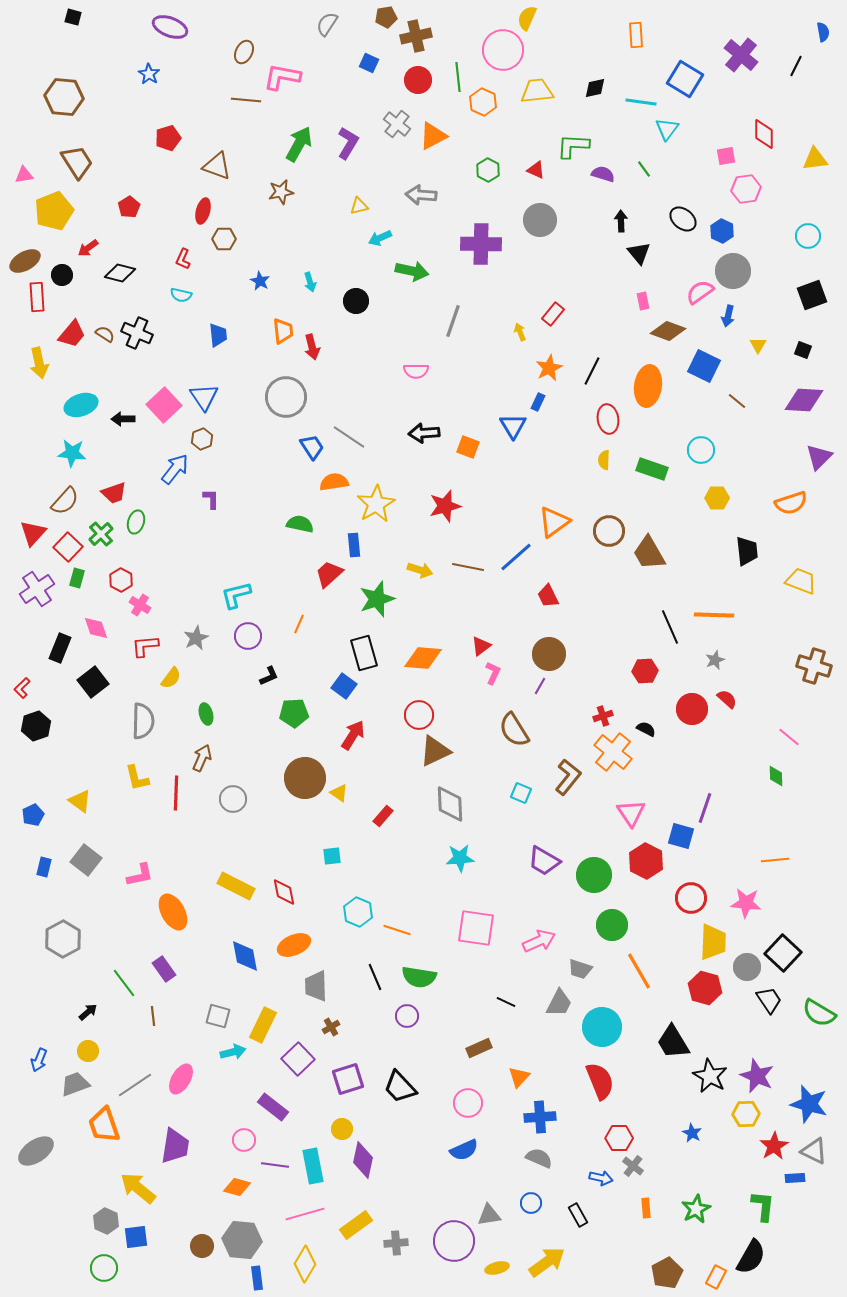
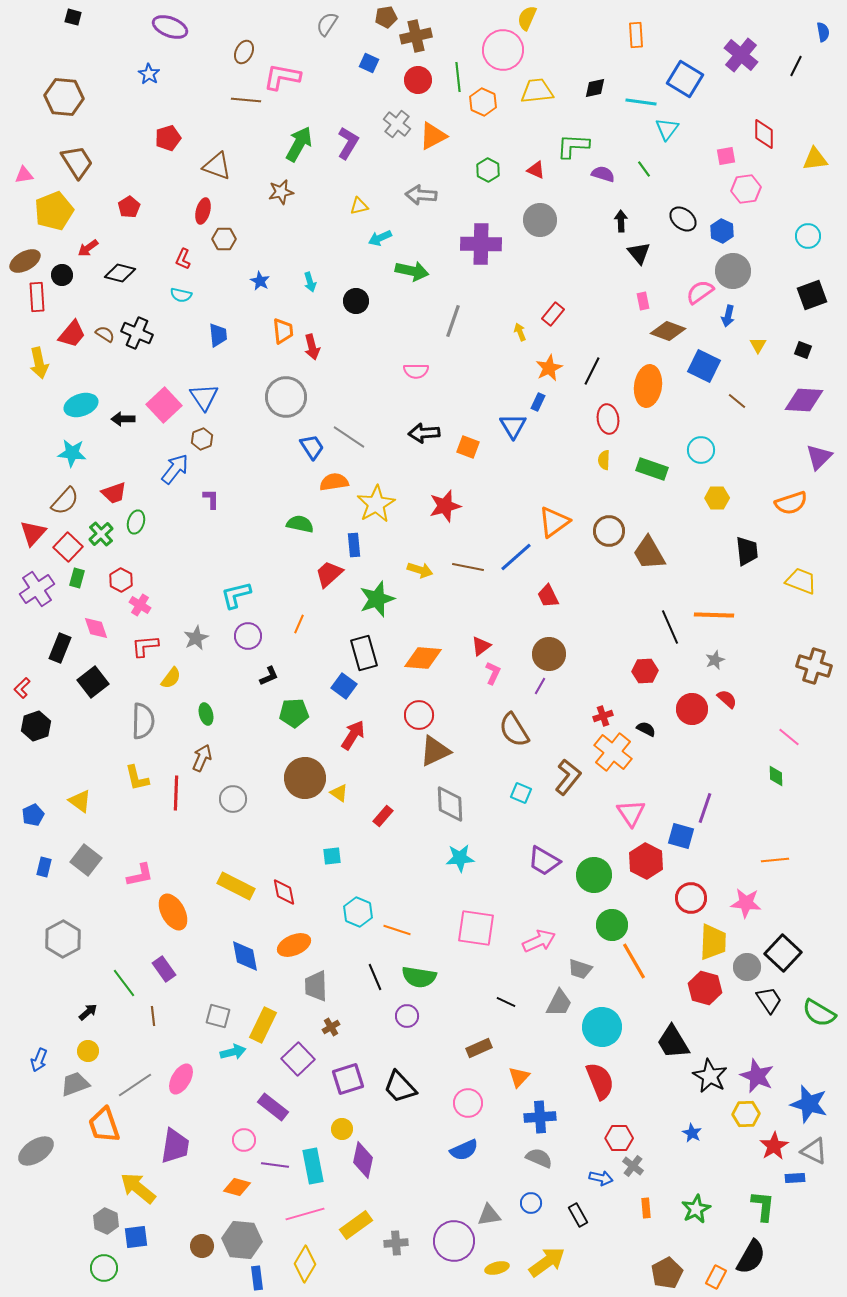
orange line at (639, 971): moved 5 px left, 10 px up
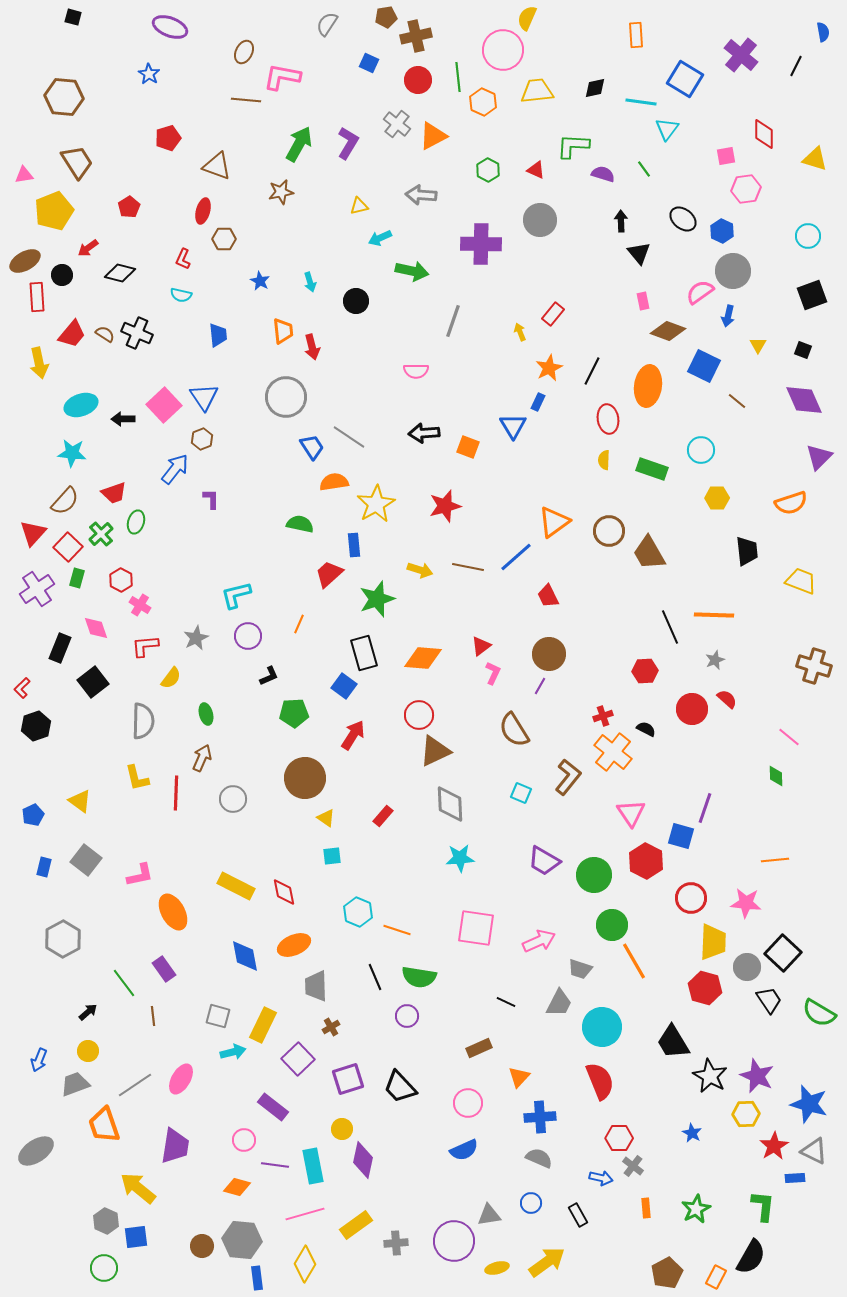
yellow triangle at (815, 159): rotated 24 degrees clockwise
purple diamond at (804, 400): rotated 63 degrees clockwise
yellow triangle at (339, 793): moved 13 px left, 25 px down
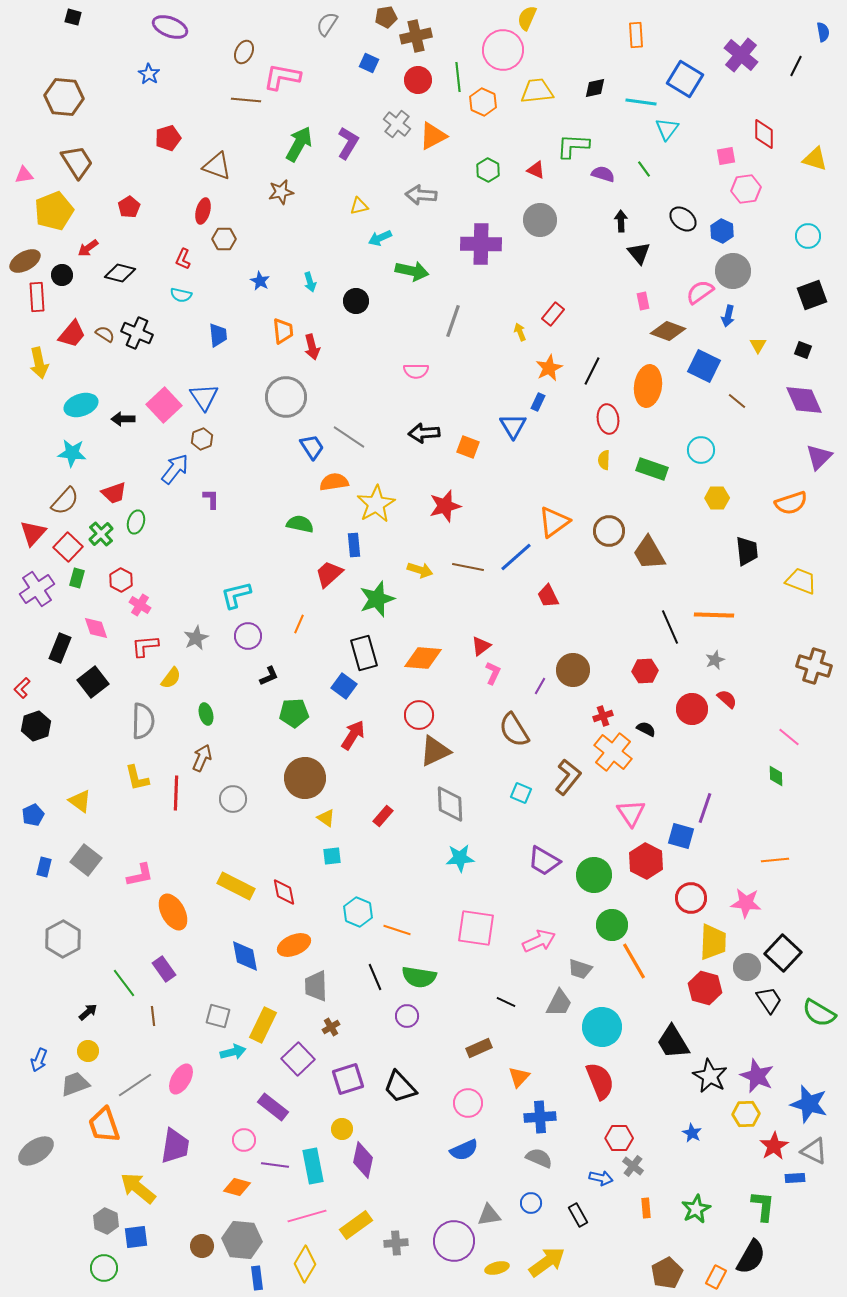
brown circle at (549, 654): moved 24 px right, 16 px down
pink line at (305, 1214): moved 2 px right, 2 px down
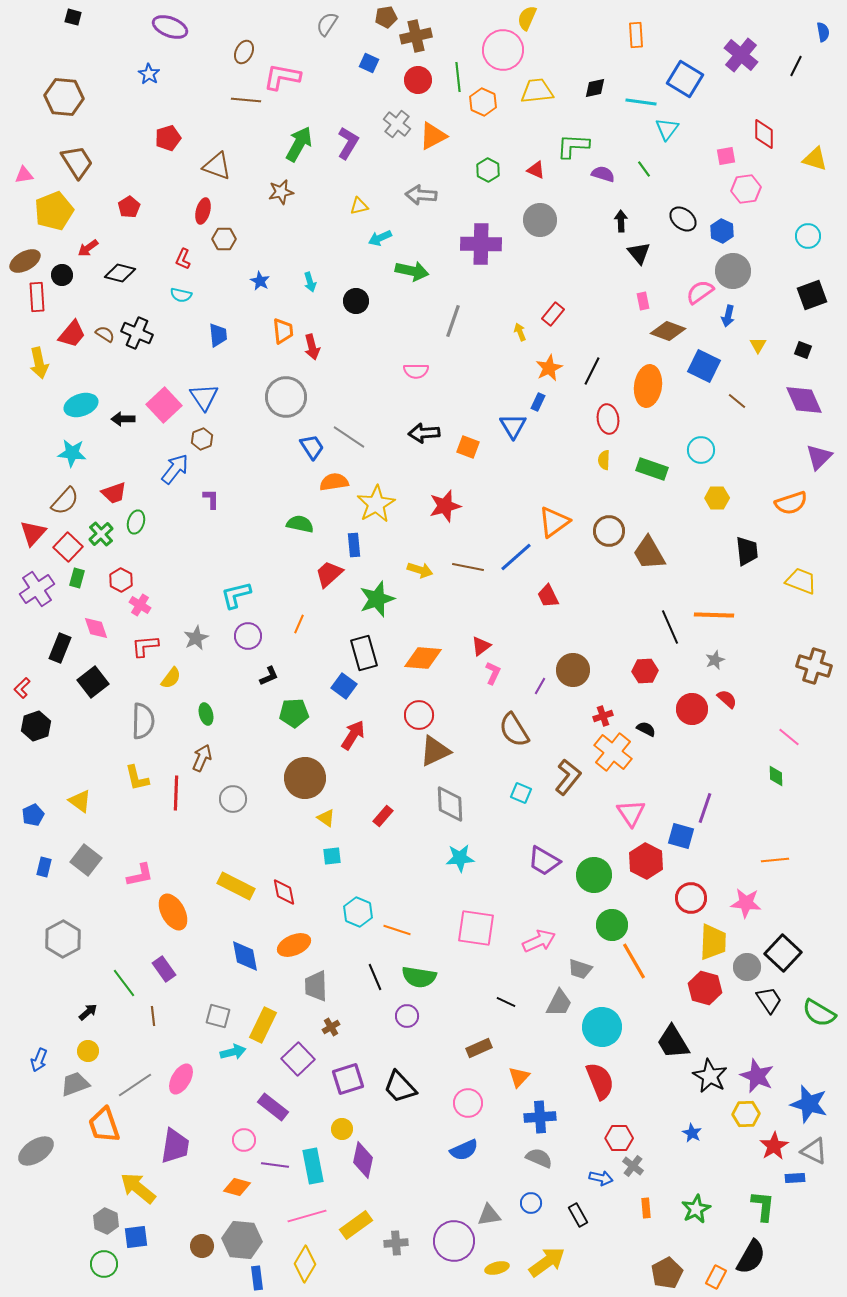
green circle at (104, 1268): moved 4 px up
